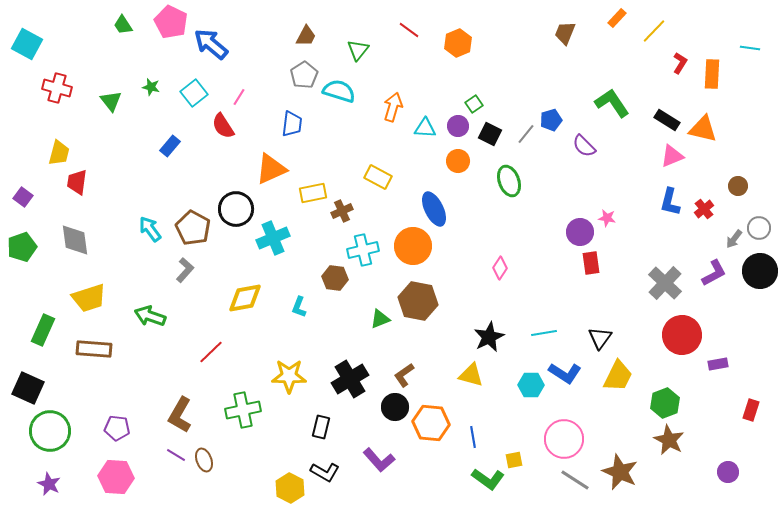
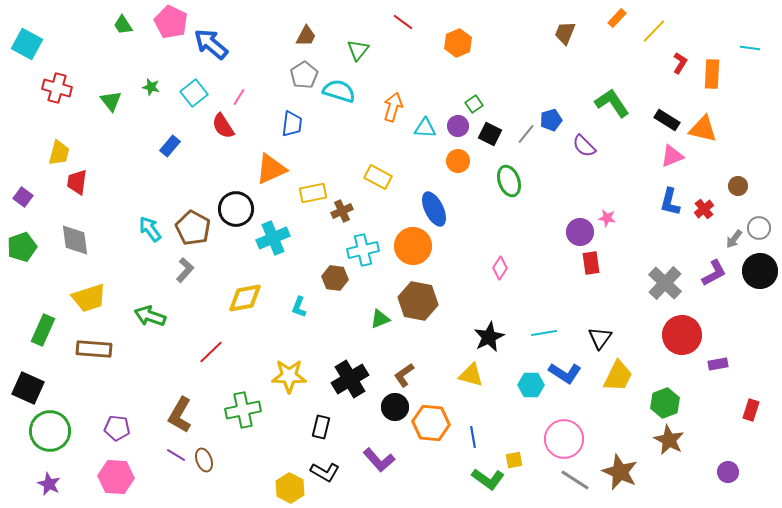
red line at (409, 30): moved 6 px left, 8 px up
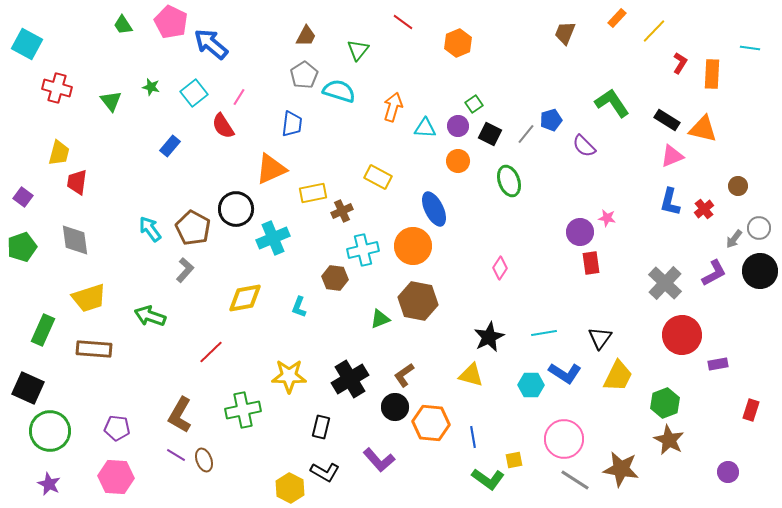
brown star at (620, 472): moved 1 px right, 3 px up; rotated 15 degrees counterclockwise
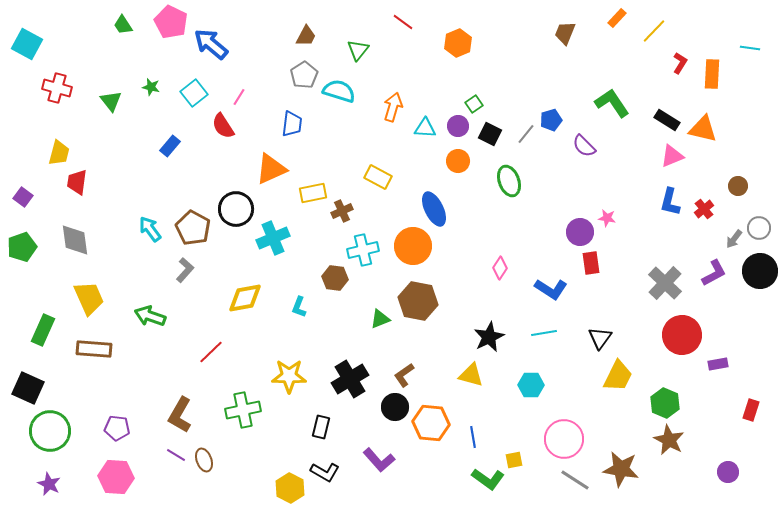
yellow trapezoid at (89, 298): rotated 96 degrees counterclockwise
blue L-shape at (565, 373): moved 14 px left, 84 px up
green hexagon at (665, 403): rotated 16 degrees counterclockwise
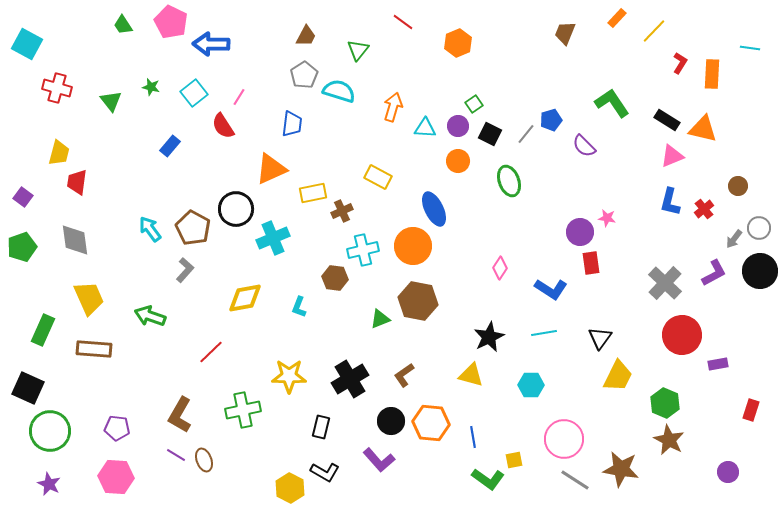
blue arrow at (211, 44): rotated 39 degrees counterclockwise
black circle at (395, 407): moved 4 px left, 14 px down
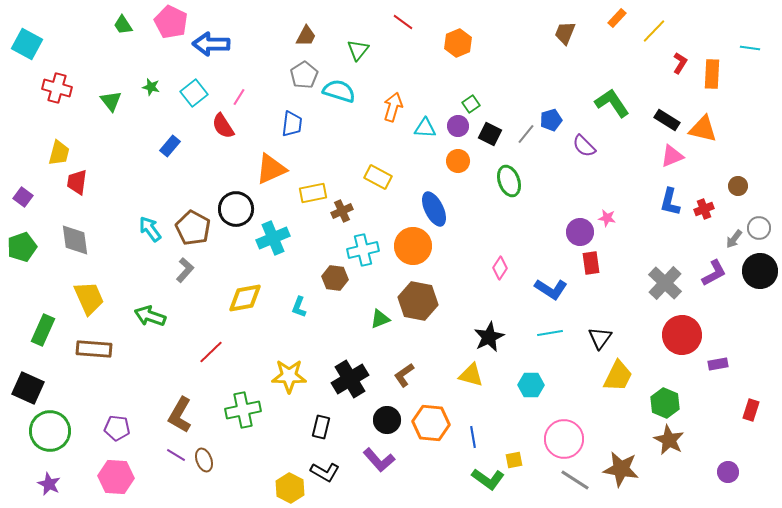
green square at (474, 104): moved 3 px left
red cross at (704, 209): rotated 18 degrees clockwise
cyan line at (544, 333): moved 6 px right
black circle at (391, 421): moved 4 px left, 1 px up
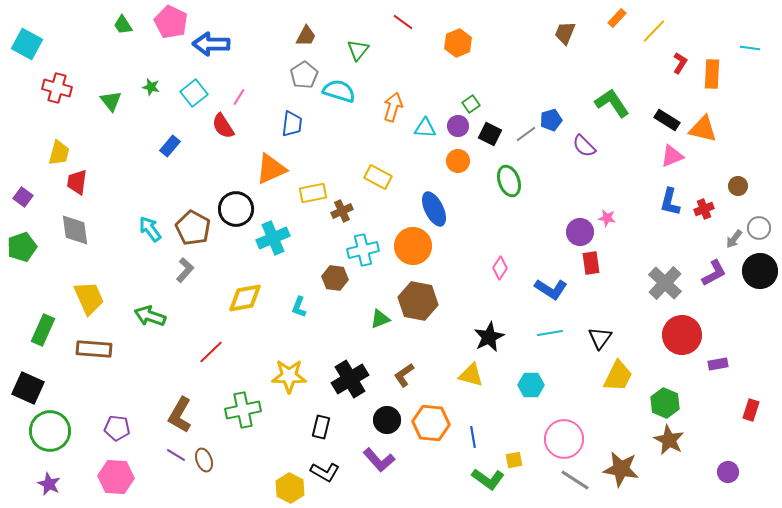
gray line at (526, 134): rotated 15 degrees clockwise
gray diamond at (75, 240): moved 10 px up
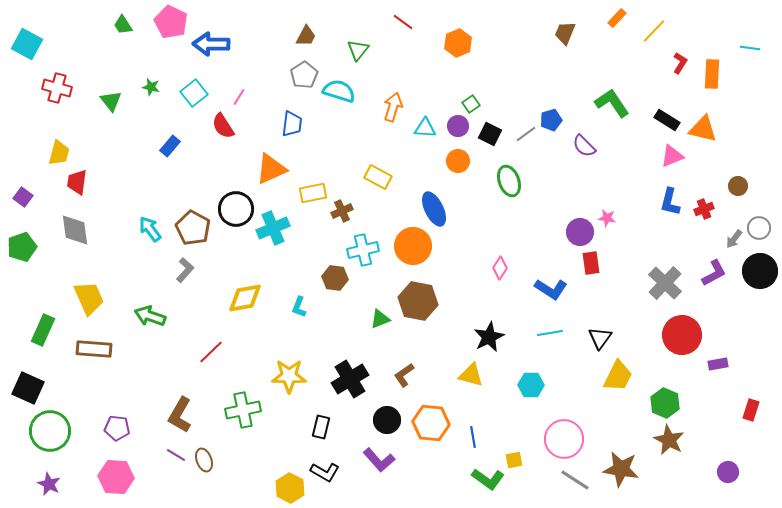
cyan cross at (273, 238): moved 10 px up
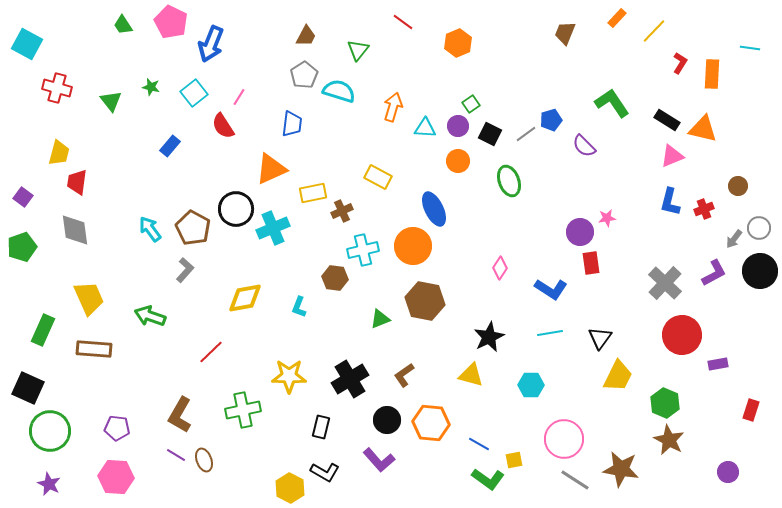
blue arrow at (211, 44): rotated 69 degrees counterclockwise
pink star at (607, 218): rotated 18 degrees counterclockwise
brown hexagon at (418, 301): moved 7 px right
blue line at (473, 437): moved 6 px right, 7 px down; rotated 50 degrees counterclockwise
